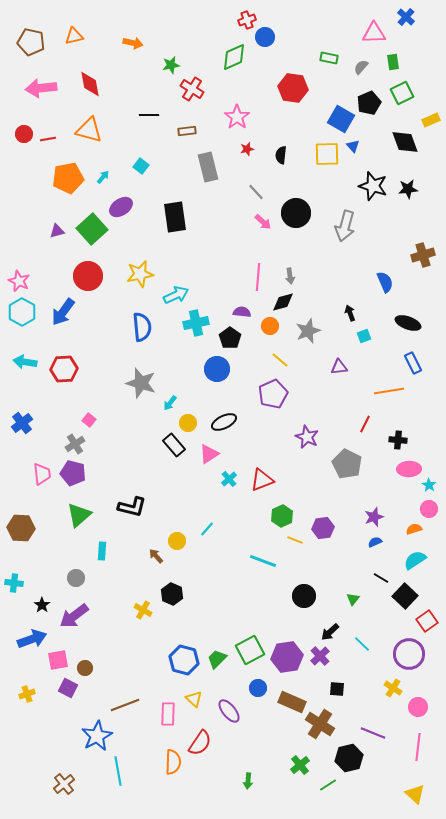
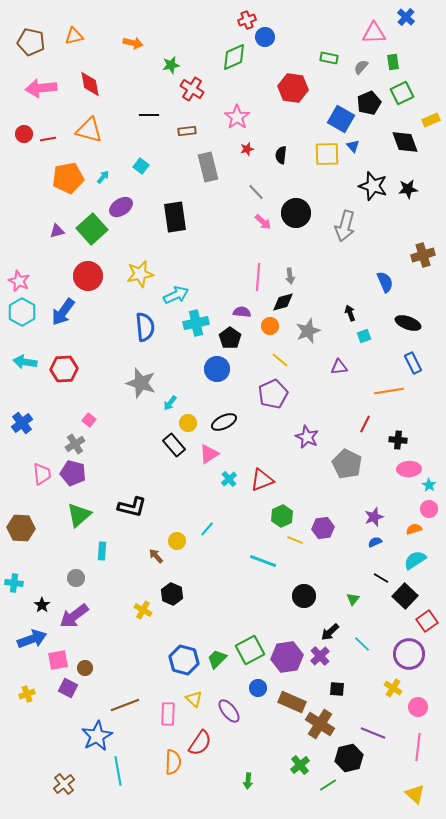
blue semicircle at (142, 327): moved 3 px right
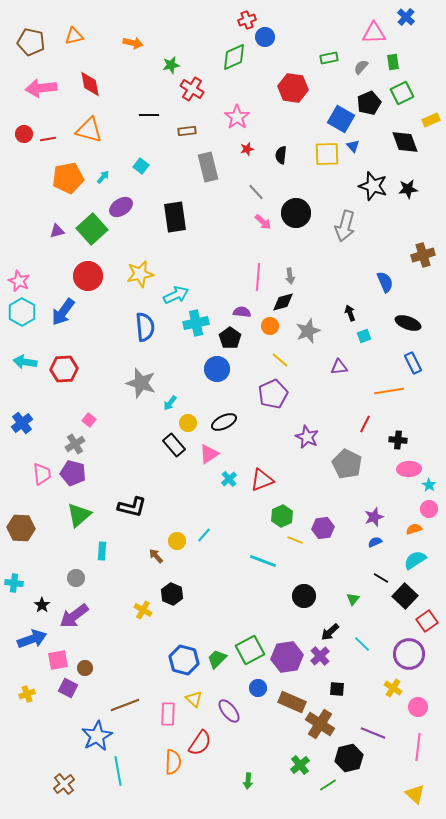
green rectangle at (329, 58): rotated 24 degrees counterclockwise
cyan line at (207, 529): moved 3 px left, 6 px down
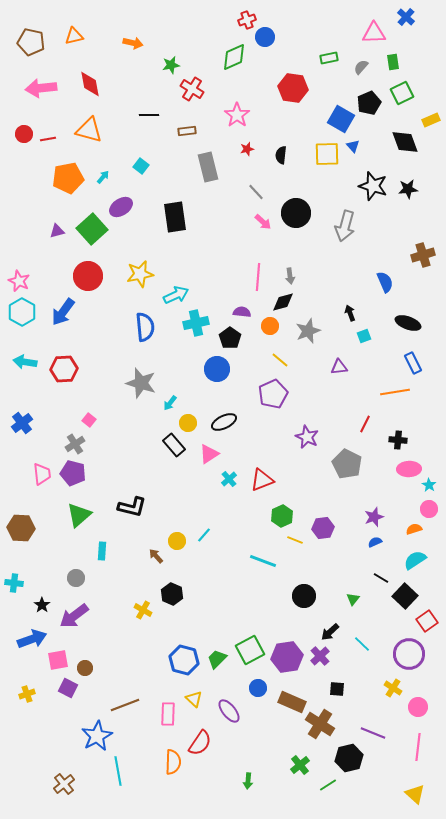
pink star at (237, 117): moved 2 px up
orange line at (389, 391): moved 6 px right, 1 px down
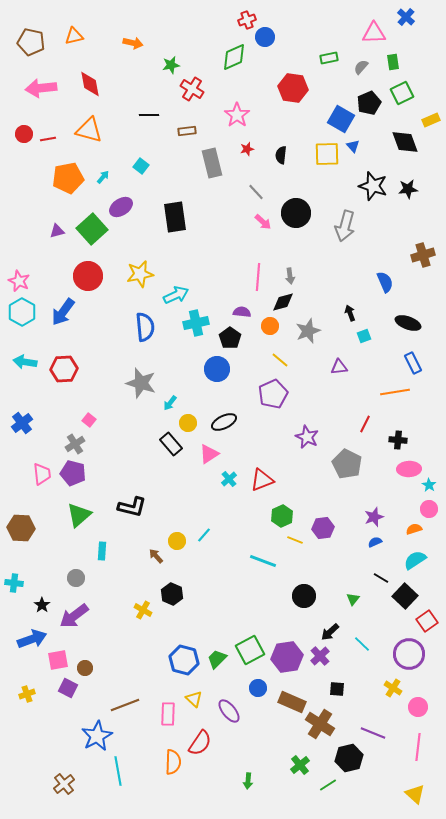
gray rectangle at (208, 167): moved 4 px right, 4 px up
black rectangle at (174, 445): moved 3 px left, 1 px up
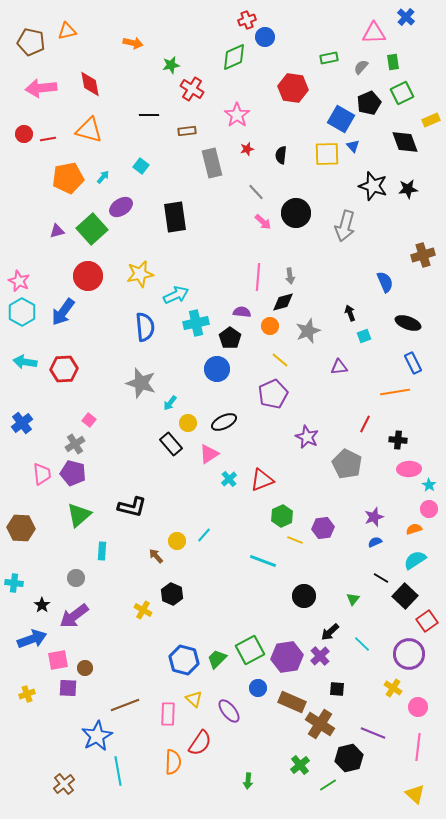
orange triangle at (74, 36): moved 7 px left, 5 px up
purple square at (68, 688): rotated 24 degrees counterclockwise
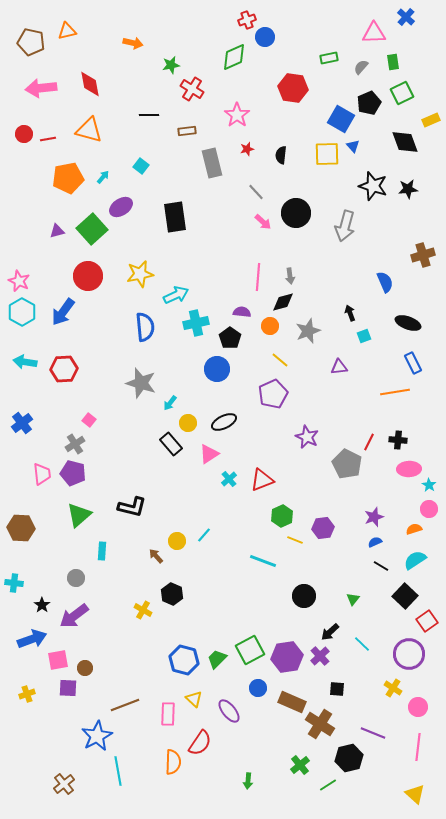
red line at (365, 424): moved 4 px right, 18 px down
black line at (381, 578): moved 12 px up
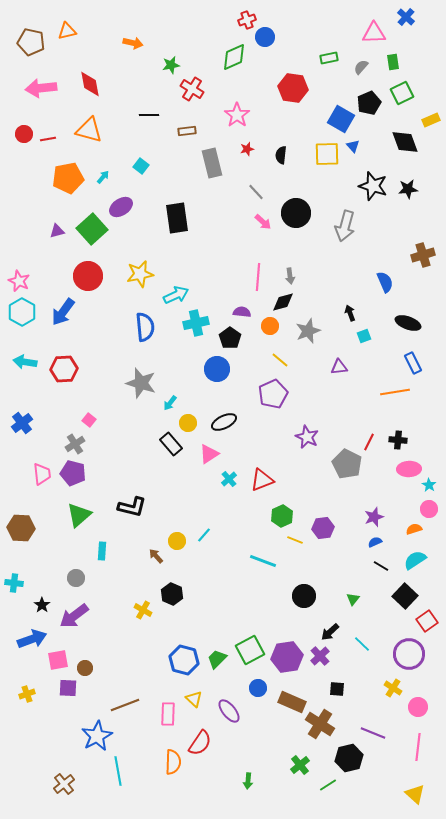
black rectangle at (175, 217): moved 2 px right, 1 px down
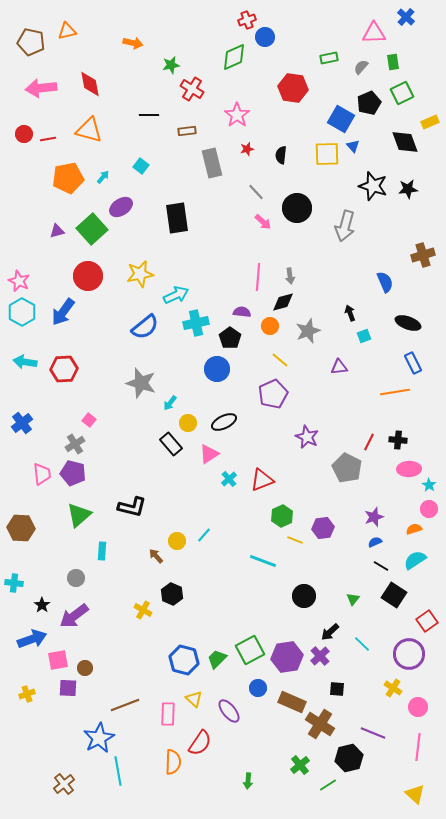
yellow rectangle at (431, 120): moved 1 px left, 2 px down
black circle at (296, 213): moved 1 px right, 5 px up
blue semicircle at (145, 327): rotated 56 degrees clockwise
gray pentagon at (347, 464): moved 4 px down
black square at (405, 596): moved 11 px left, 1 px up; rotated 10 degrees counterclockwise
blue star at (97, 736): moved 2 px right, 2 px down
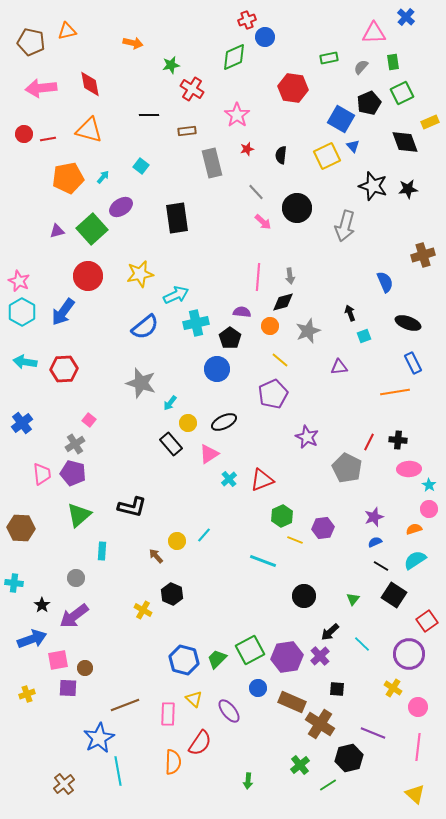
yellow square at (327, 154): moved 2 px down; rotated 24 degrees counterclockwise
